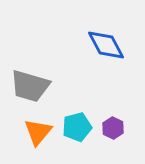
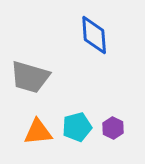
blue diamond: moved 12 px left, 10 px up; rotated 24 degrees clockwise
gray trapezoid: moved 9 px up
orange triangle: rotated 44 degrees clockwise
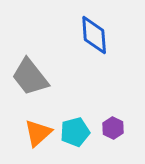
gray trapezoid: rotated 36 degrees clockwise
cyan pentagon: moved 2 px left, 5 px down
orange triangle: moved 1 px down; rotated 36 degrees counterclockwise
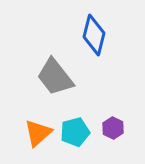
blue diamond: rotated 18 degrees clockwise
gray trapezoid: moved 25 px right
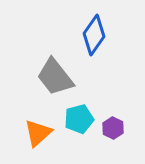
blue diamond: rotated 21 degrees clockwise
cyan pentagon: moved 4 px right, 13 px up
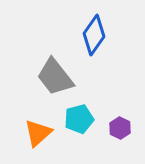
purple hexagon: moved 7 px right
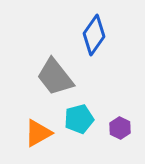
orange triangle: rotated 12 degrees clockwise
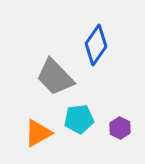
blue diamond: moved 2 px right, 10 px down
gray trapezoid: rotated 6 degrees counterclockwise
cyan pentagon: rotated 8 degrees clockwise
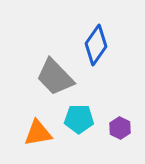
cyan pentagon: rotated 8 degrees clockwise
orange triangle: rotated 20 degrees clockwise
